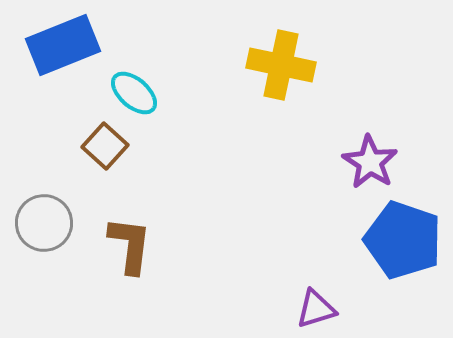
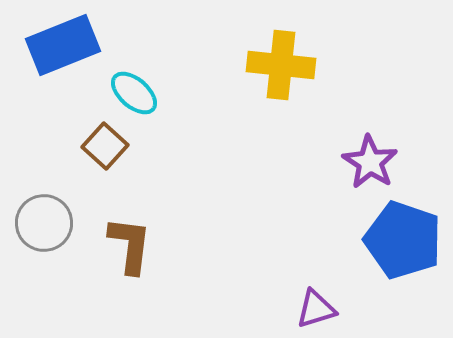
yellow cross: rotated 6 degrees counterclockwise
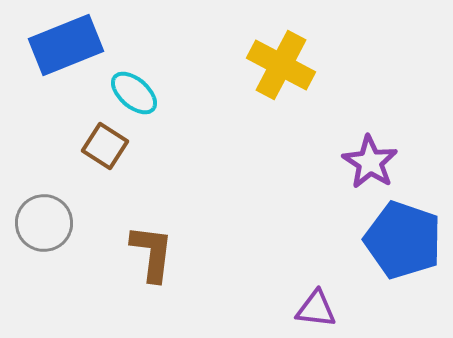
blue rectangle: moved 3 px right
yellow cross: rotated 22 degrees clockwise
brown square: rotated 9 degrees counterclockwise
brown L-shape: moved 22 px right, 8 px down
purple triangle: rotated 24 degrees clockwise
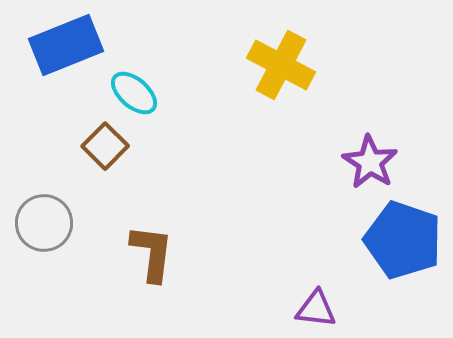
brown square: rotated 12 degrees clockwise
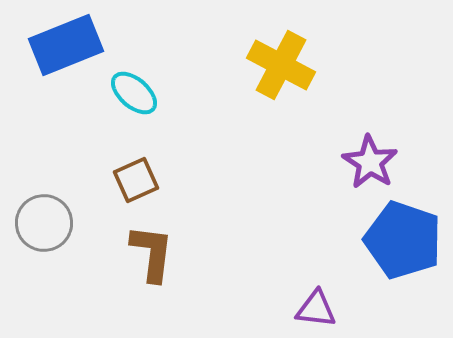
brown square: moved 31 px right, 34 px down; rotated 21 degrees clockwise
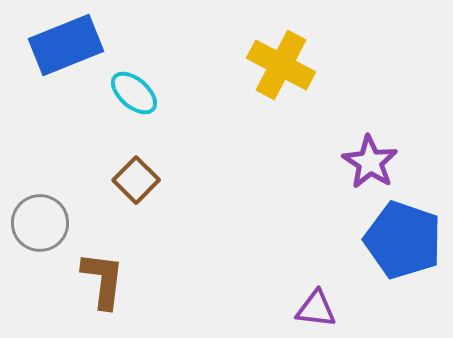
brown square: rotated 21 degrees counterclockwise
gray circle: moved 4 px left
brown L-shape: moved 49 px left, 27 px down
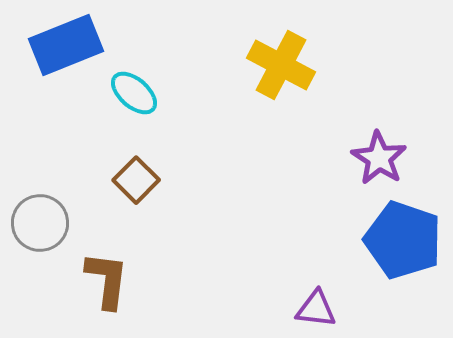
purple star: moved 9 px right, 4 px up
brown L-shape: moved 4 px right
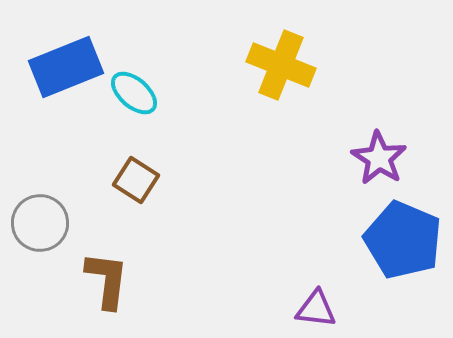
blue rectangle: moved 22 px down
yellow cross: rotated 6 degrees counterclockwise
brown square: rotated 12 degrees counterclockwise
blue pentagon: rotated 4 degrees clockwise
